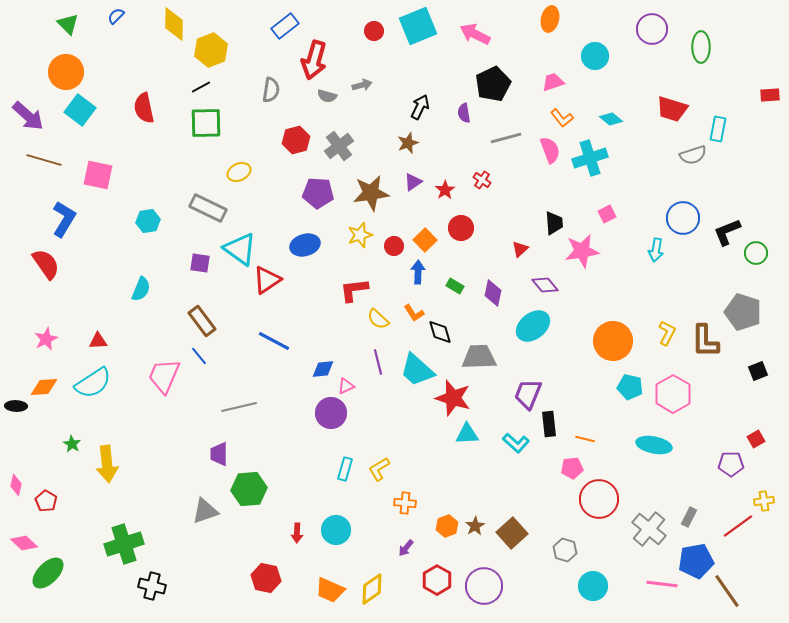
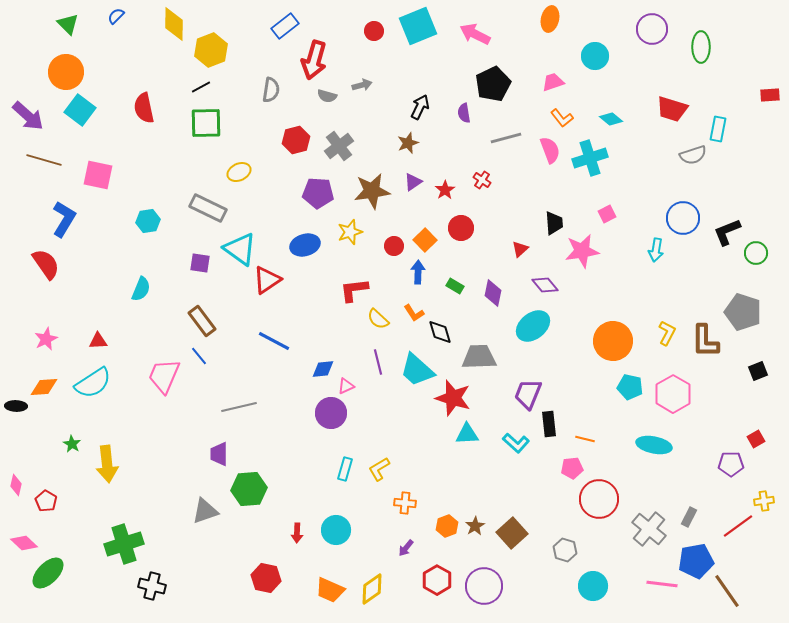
brown star at (371, 193): moved 1 px right, 2 px up
yellow star at (360, 235): moved 10 px left, 3 px up
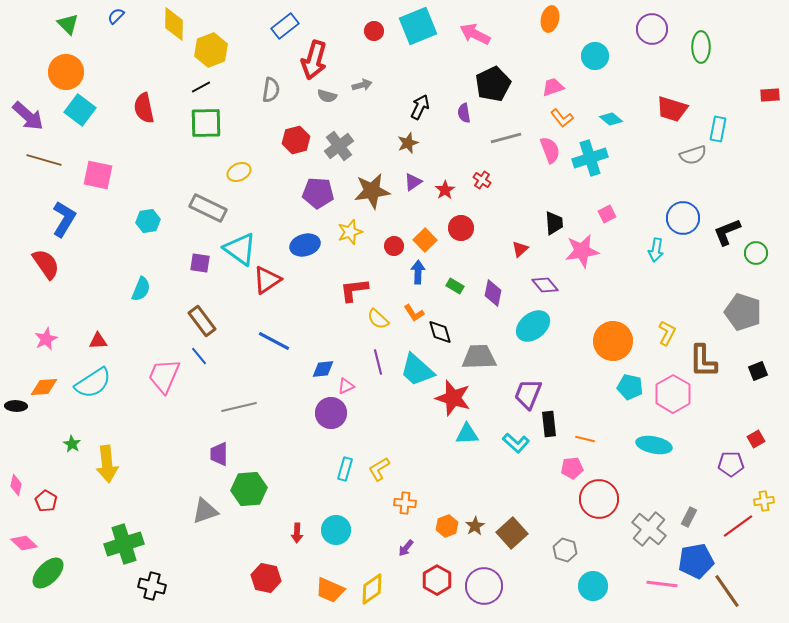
pink trapezoid at (553, 82): moved 5 px down
brown L-shape at (705, 341): moved 2 px left, 20 px down
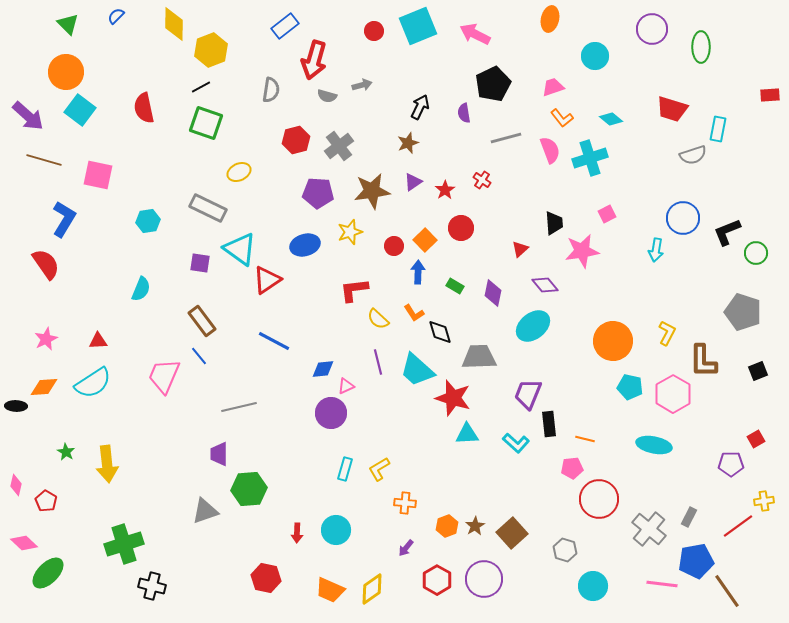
green square at (206, 123): rotated 20 degrees clockwise
green star at (72, 444): moved 6 px left, 8 px down
purple circle at (484, 586): moved 7 px up
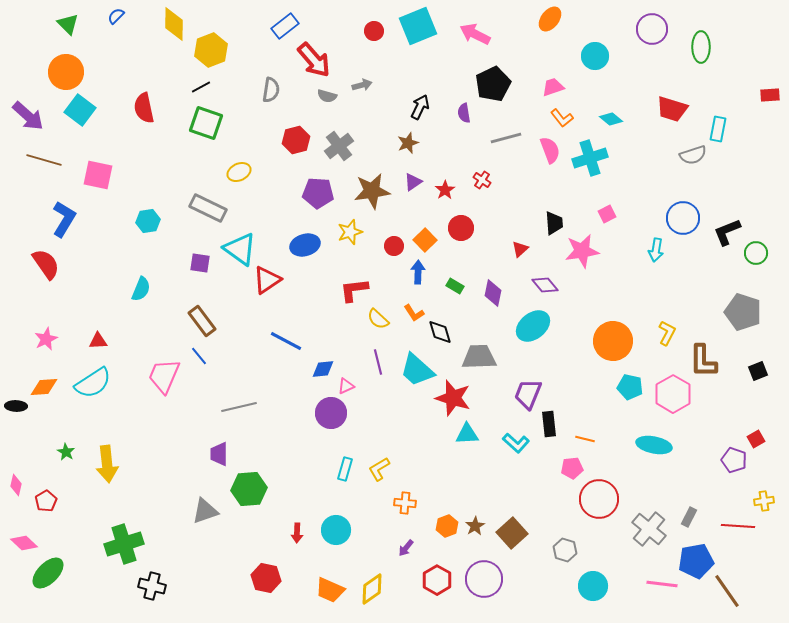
orange ellipse at (550, 19): rotated 25 degrees clockwise
red arrow at (314, 60): rotated 57 degrees counterclockwise
blue line at (274, 341): moved 12 px right
purple pentagon at (731, 464): moved 3 px right, 4 px up; rotated 20 degrees clockwise
red pentagon at (46, 501): rotated 10 degrees clockwise
red line at (738, 526): rotated 40 degrees clockwise
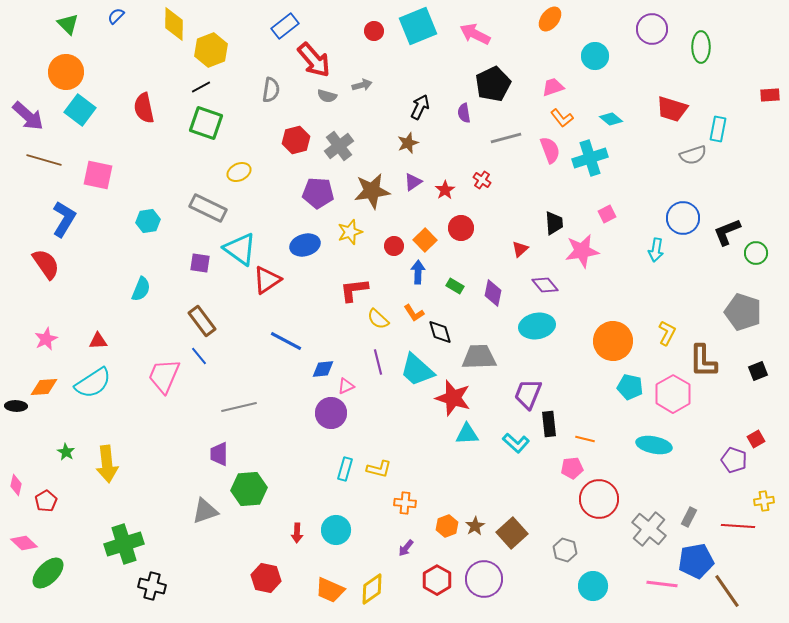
cyan ellipse at (533, 326): moved 4 px right; rotated 28 degrees clockwise
yellow L-shape at (379, 469): rotated 135 degrees counterclockwise
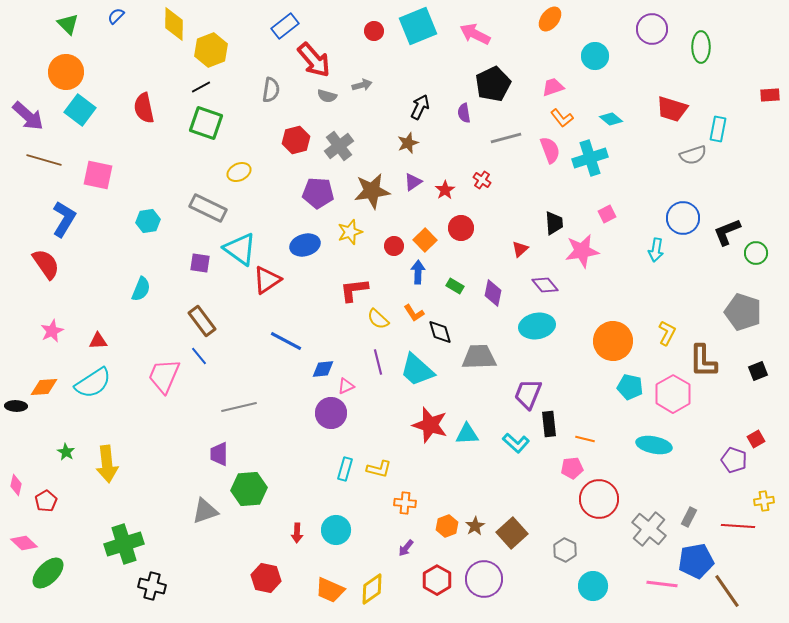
pink star at (46, 339): moved 6 px right, 8 px up
red star at (453, 398): moved 23 px left, 27 px down
gray hexagon at (565, 550): rotated 10 degrees clockwise
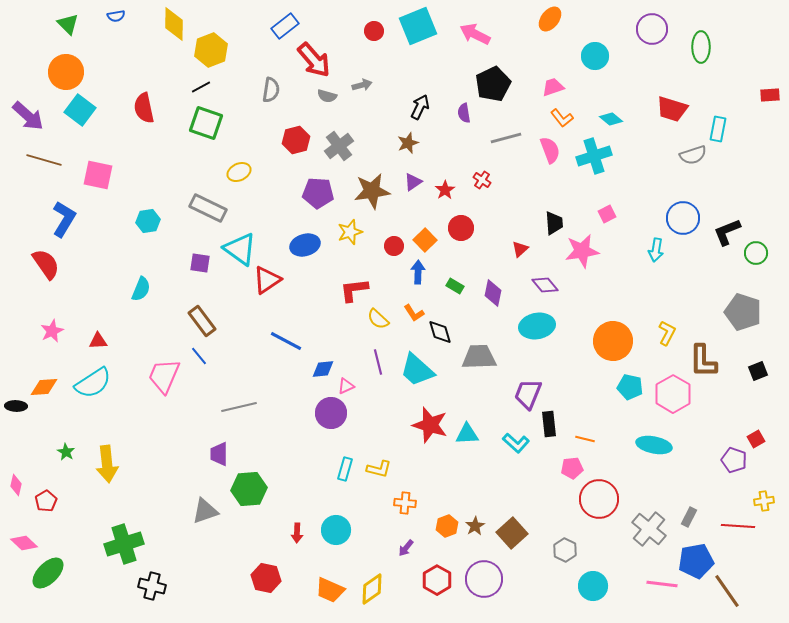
blue semicircle at (116, 16): rotated 144 degrees counterclockwise
cyan cross at (590, 158): moved 4 px right, 2 px up
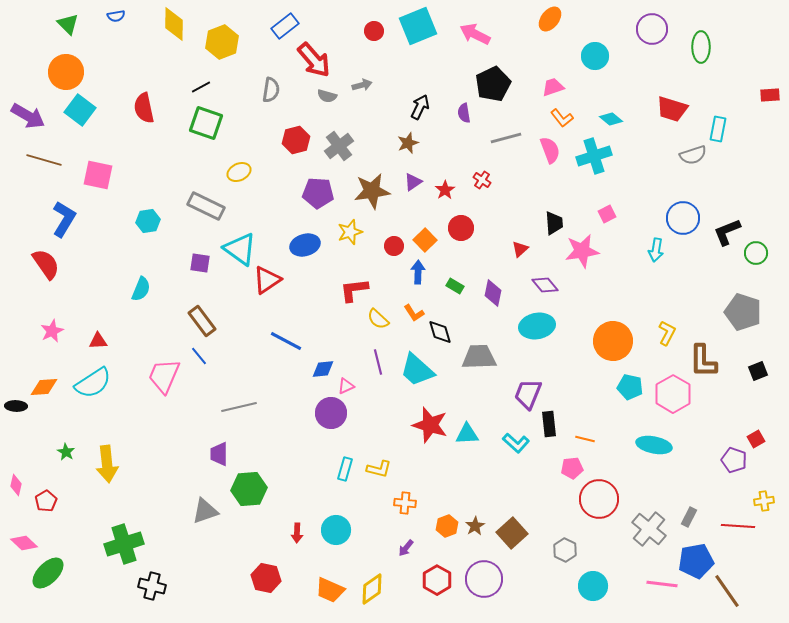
yellow hexagon at (211, 50): moved 11 px right, 8 px up
purple arrow at (28, 116): rotated 12 degrees counterclockwise
gray rectangle at (208, 208): moved 2 px left, 2 px up
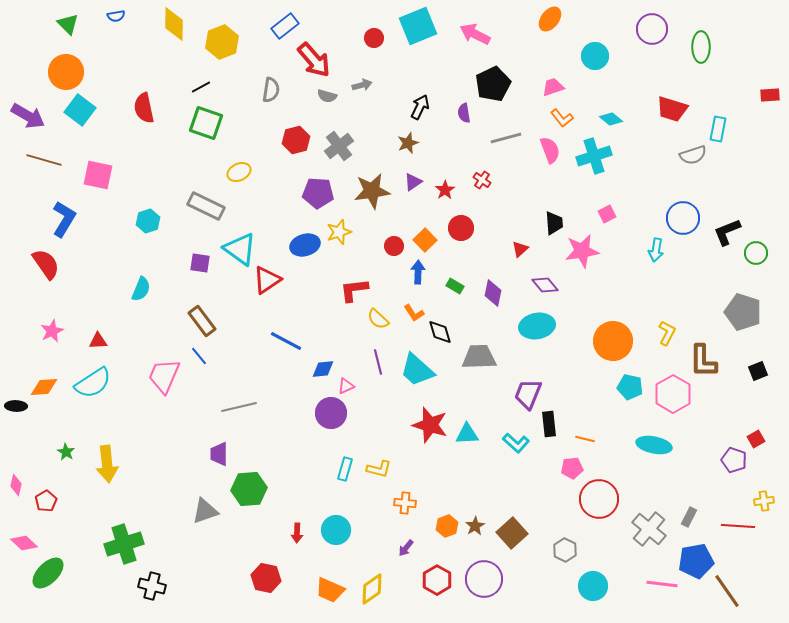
red circle at (374, 31): moved 7 px down
cyan hexagon at (148, 221): rotated 10 degrees counterclockwise
yellow star at (350, 232): moved 11 px left
